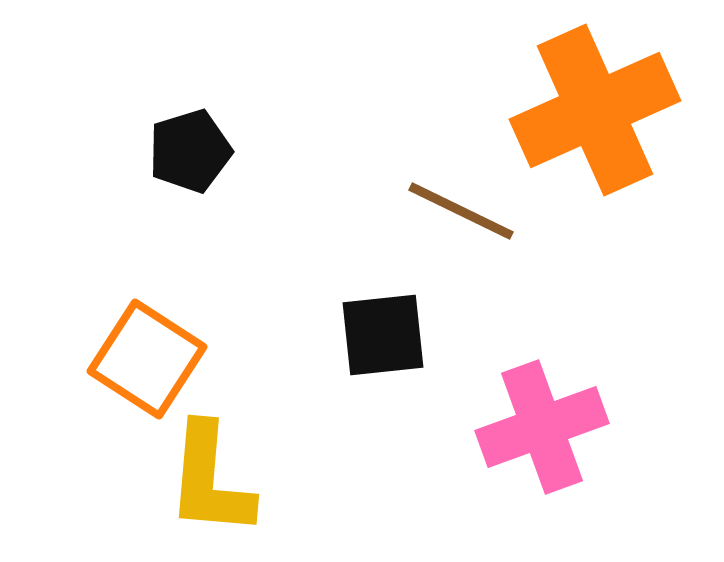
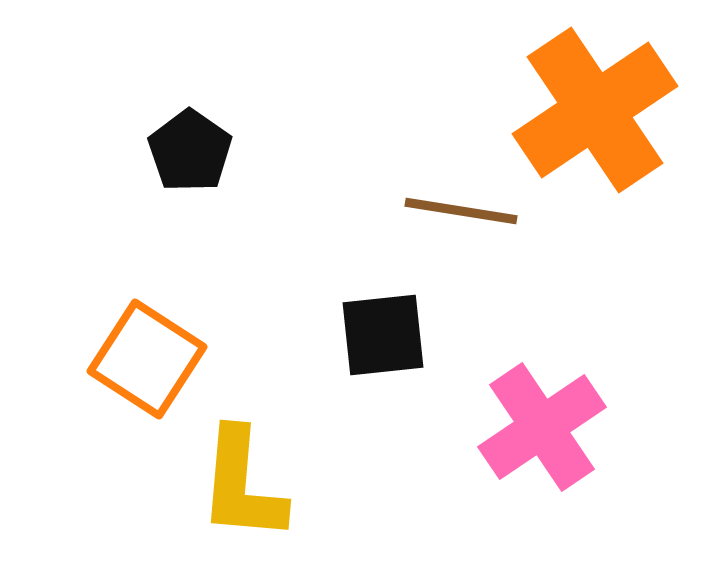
orange cross: rotated 10 degrees counterclockwise
black pentagon: rotated 20 degrees counterclockwise
brown line: rotated 17 degrees counterclockwise
pink cross: rotated 14 degrees counterclockwise
yellow L-shape: moved 32 px right, 5 px down
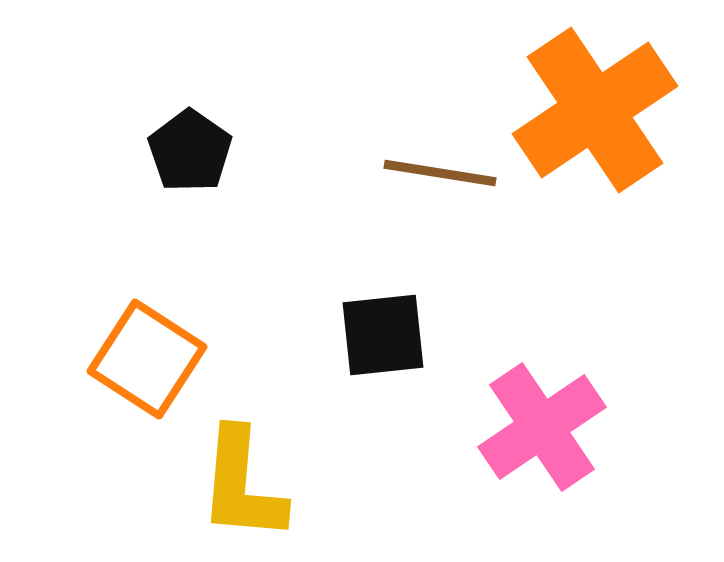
brown line: moved 21 px left, 38 px up
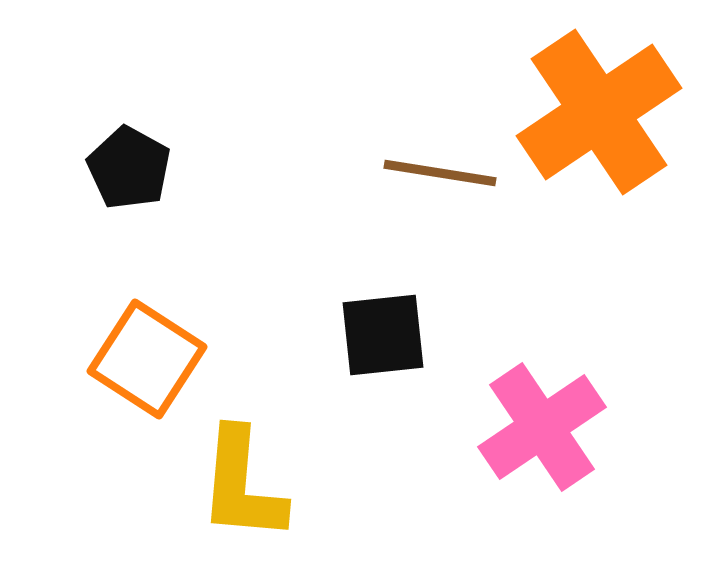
orange cross: moved 4 px right, 2 px down
black pentagon: moved 61 px left, 17 px down; rotated 6 degrees counterclockwise
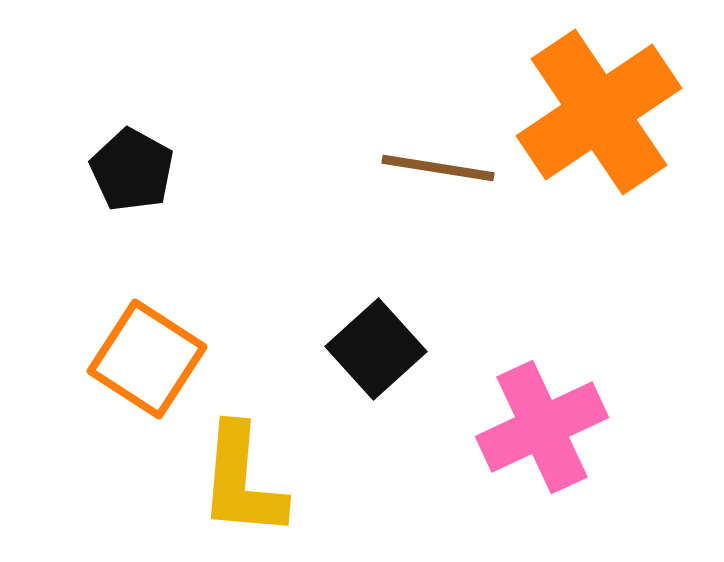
black pentagon: moved 3 px right, 2 px down
brown line: moved 2 px left, 5 px up
black square: moved 7 px left, 14 px down; rotated 36 degrees counterclockwise
pink cross: rotated 9 degrees clockwise
yellow L-shape: moved 4 px up
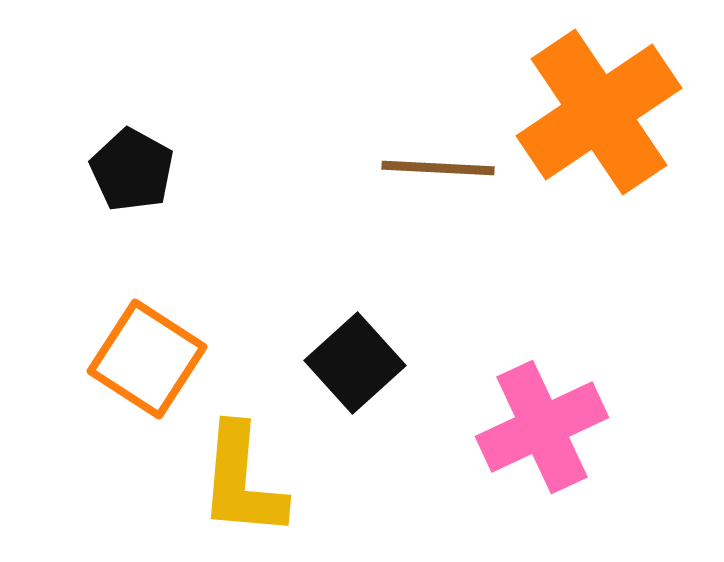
brown line: rotated 6 degrees counterclockwise
black square: moved 21 px left, 14 px down
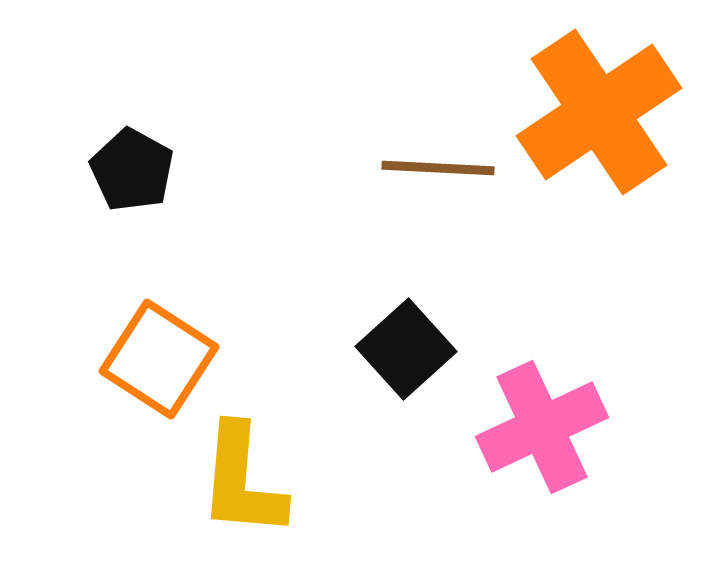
orange square: moved 12 px right
black square: moved 51 px right, 14 px up
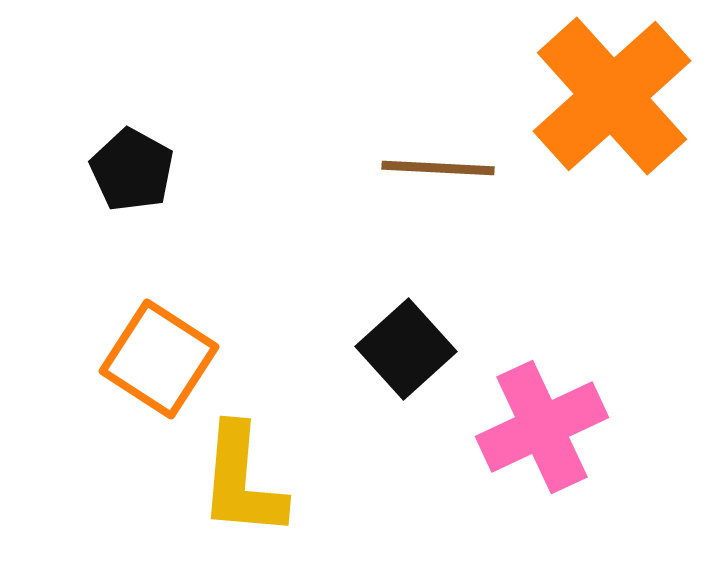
orange cross: moved 13 px right, 16 px up; rotated 8 degrees counterclockwise
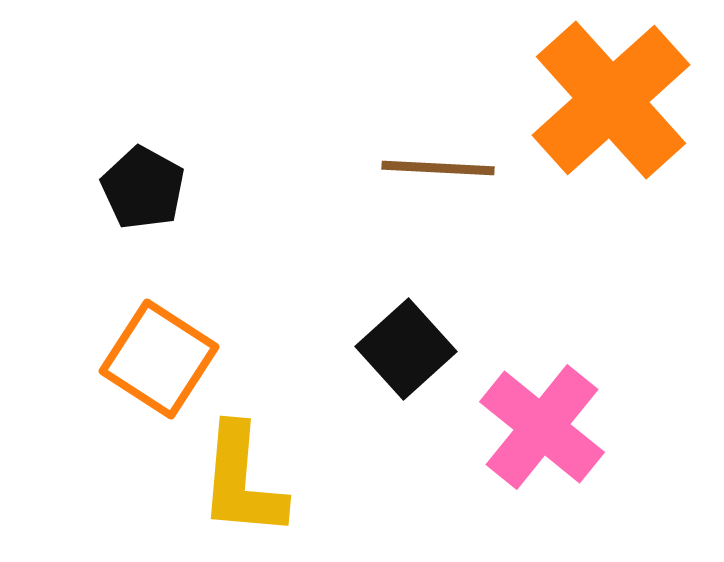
orange cross: moved 1 px left, 4 px down
black pentagon: moved 11 px right, 18 px down
pink cross: rotated 26 degrees counterclockwise
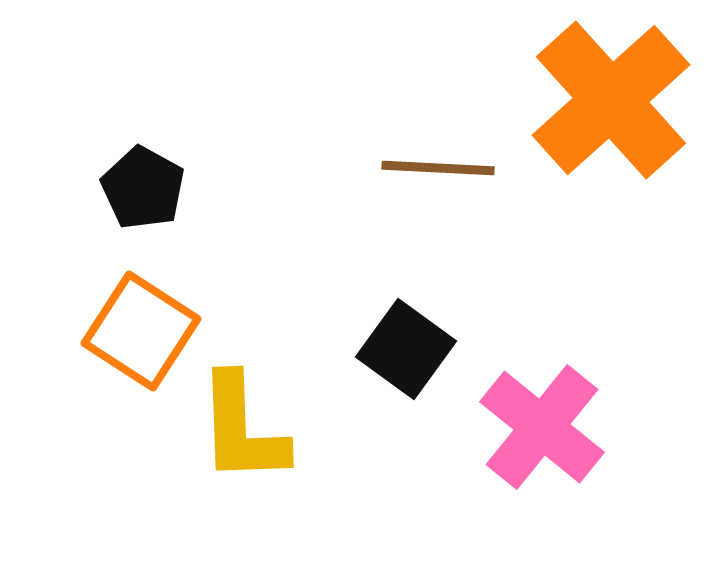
black square: rotated 12 degrees counterclockwise
orange square: moved 18 px left, 28 px up
yellow L-shape: moved 52 px up; rotated 7 degrees counterclockwise
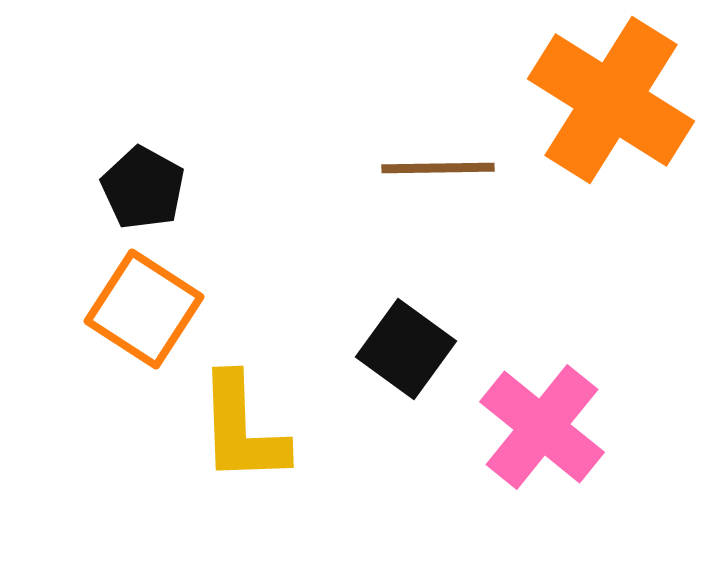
orange cross: rotated 16 degrees counterclockwise
brown line: rotated 4 degrees counterclockwise
orange square: moved 3 px right, 22 px up
